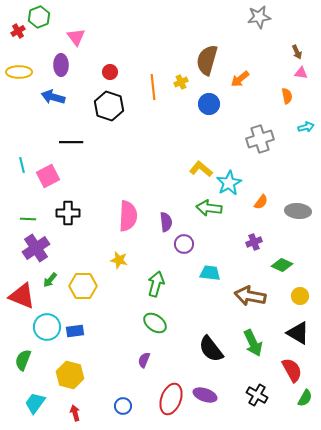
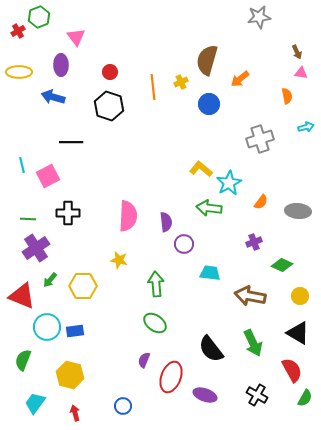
green arrow at (156, 284): rotated 20 degrees counterclockwise
red ellipse at (171, 399): moved 22 px up
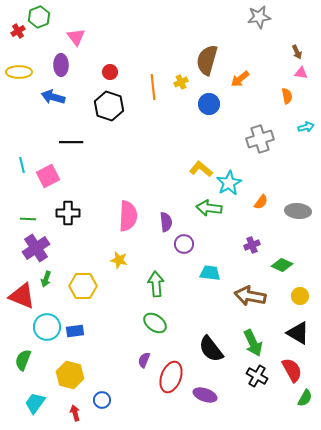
purple cross at (254, 242): moved 2 px left, 3 px down
green arrow at (50, 280): moved 4 px left, 1 px up; rotated 21 degrees counterclockwise
black cross at (257, 395): moved 19 px up
blue circle at (123, 406): moved 21 px left, 6 px up
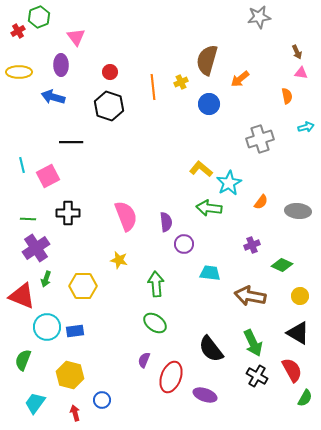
pink semicircle at (128, 216): moved 2 px left; rotated 24 degrees counterclockwise
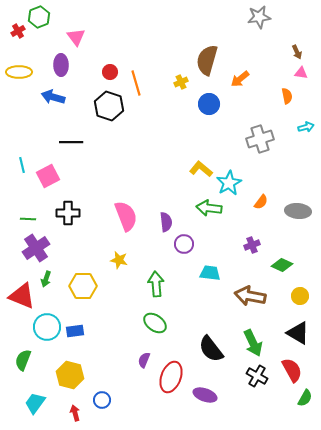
orange line at (153, 87): moved 17 px left, 4 px up; rotated 10 degrees counterclockwise
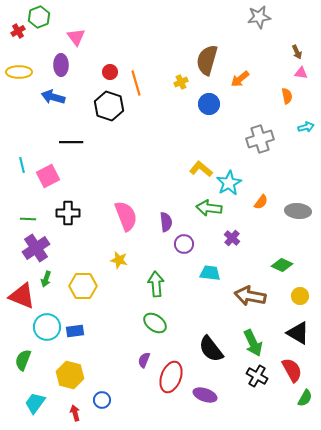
purple cross at (252, 245): moved 20 px left, 7 px up; rotated 28 degrees counterclockwise
